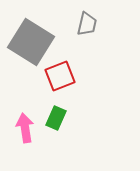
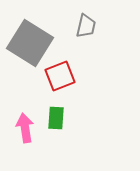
gray trapezoid: moved 1 px left, 2 px down
gray square: moved 1 px left, 1 px down
green rectangle: rotated 20 degrees counterclockwise
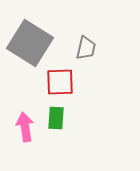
gray trapezoid: moved 22 px down
red square: moved 6 px down; rotated 20 degrees clockwise
pink arrow: moved 1 px up
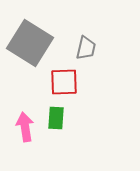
red square: moved 4 px right
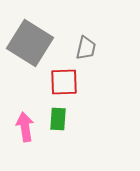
green rectangle: moved 2 px right, 1 px down
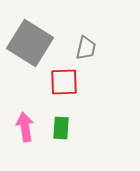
green rectangle: moved 3 px right, 9 px down
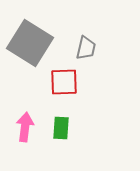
pink arrow: rotated 16 degrees clockwise
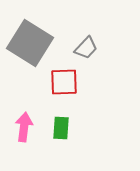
gray trapezoid: rotated 30 degrees clockwise
pink arrow: moved 1 px left
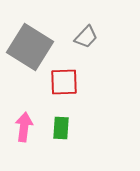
gray square: moved 4 px down
gray trapezoid: moved 11 px up
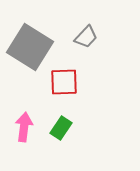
green rectangle: rotated 30 degrees clockwise
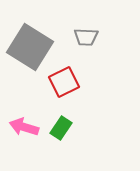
gray trapezoid: rotated 50 degrees clockwise
red square: rotated 24 degrees counterclockwise
pink arrow: rotated 80 degrees counterclockwise
